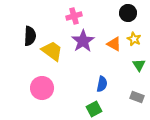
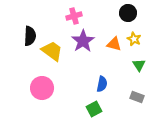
orange triangle: rotated 14 degrees counterclockwise
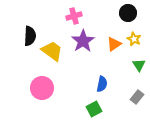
orange triangle: rotated 49 degrees counterclockwise
gray rectangle: rotated 72 degrees counterclockwise
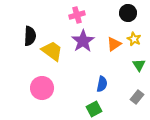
pink cross: moved 3 px right, 1 px up
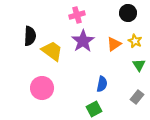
yellow star: moved 1 px right, 2 px down
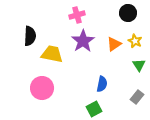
yellow trapezoid: moved 3 px down; rotated 25 degrees counterclockwise
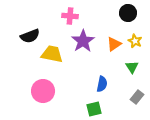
pink cross: moved 7 px left, 1 px down; rotated 21 degrees clockwise
black semicircle: rotated 66 degrees clockwise
green triangle: moved 7 px left, 2 px down
pink circle: moved 1 px right, 3 px down
green square: rotated 14 degrees clockwise
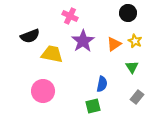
pink cross: rotated 21 degrees clockwise
green square: moved 1 px left, 3 px up
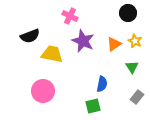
purple star: rotated 15 degrees counterclockwise
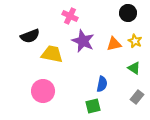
orange triangle: rotated 21 degrees clockwise
green triangle: moved 2 px right, 1 px down; rotated 24 degrees counterclockwise
